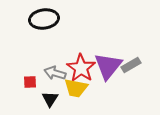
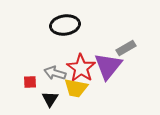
black ellipse: moved 21 px right, 6 px down
gray rectangle: moved 5 px left, 17 px up
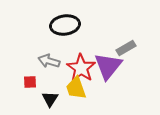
gray arrow: moved 6 px left, 12 px up
yellow trapezoid: rotated 60 degrees clockwise
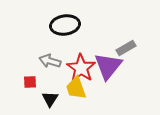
gray arrow: moved 1 px right
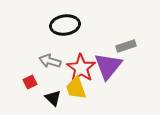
gray rectangle: moved 2 px up; rotated 12 degrees clockwise
red square: rotated 24 degrees counterclockwise
black triangle: moved 3 px right, 1 px up; rotated 18 degrees counterclockwise
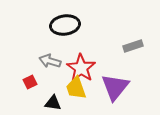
gray rectangle: moved 7 px right
purple triangle: moved 7 px right, 21 px down
black triangle: moved 5 px down; rotated 36 degrees counterclockwise
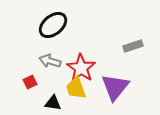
black ellipse: moved 12 px left; rotated 32 degrees counterclockwise
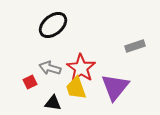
gray rectangle: moved 2 px right
gray arrow: moved 7 px down
